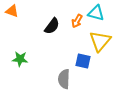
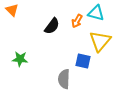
orange triangle: moved 1 px up; rotated 24 degrees clockwise
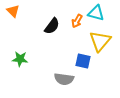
orange triangle: moved 1 px right, 1 px down
gray semicircle: rotated 84 degrees counterclockwise
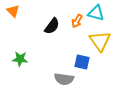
yellow triangle: rotated 15 degrees counterclockwise
blue square: moved 1 px left, 1 px down
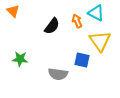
cyan triangle: rotated 12 degrees clockwise
orange arrow: rotated 128 degrees clockwise
blue square: moved 2 px up
gray semicircle: moved 6 px left, 5 px up
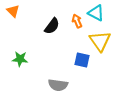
gray semicircle: moved 11 px down
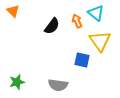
cyan triangle: rotated 12 degrees clockwise
green star: moved 3 px left, 23 px down; rotated 21 degrees counterclockwise
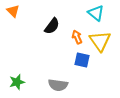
orange arrow: moved 16 px down
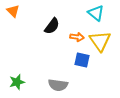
orange arrow: rotated 120 degrees clockwise
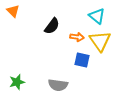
cyan triangle: moved 1 px right, 3 px down
